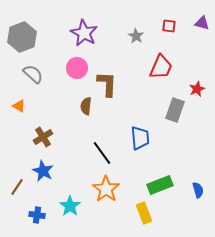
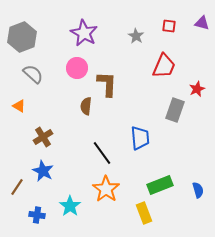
red trapezoid: moved 3 px right, 1 px up
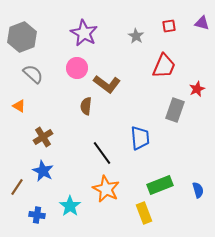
red square: rotated 16 degrees counterclockwise
brown L-shape: rotated 124 degrees clockwise
orange star: rotated 8 degrees counterclockwise
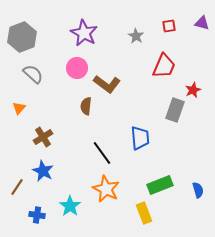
red star: moved 4 px left, 1 px down
orange triangle: moved 2 px down; rotated 40 degrees clockwise
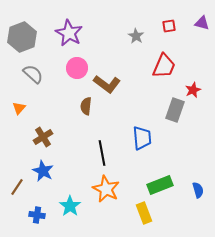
purple star: moved 15 px left
blue trapezoid: moved 2 px right
black line: rotated 25 degrees clockwise
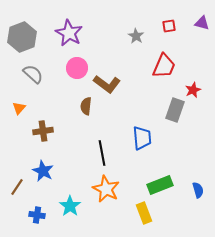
brown cross: moved 6 px up; rotated 24 degrees clockwise
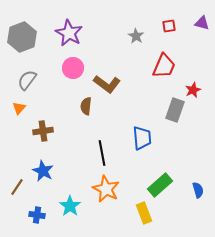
pink circle: moved 4 px left
gray semicircle: moved 6 px left, 6 px down; rotated 95 degrees counterclockwise
green rectangle: rotated 20 degrees counterclockwise
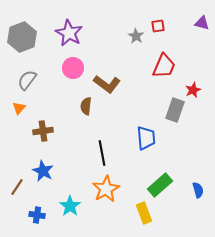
red square: moved 11 px left
blue trapezoid: moved 4 px right
orange star: rotated 16 degrees clockwise
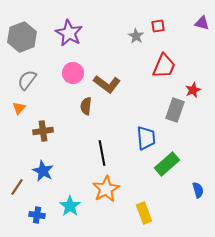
pink circle: moved 5 px down
green rectangle: moved 7 px right, 21 px up
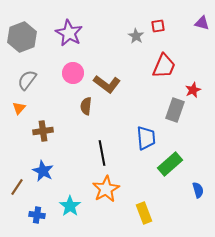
green rectangle: moved 3 px right
